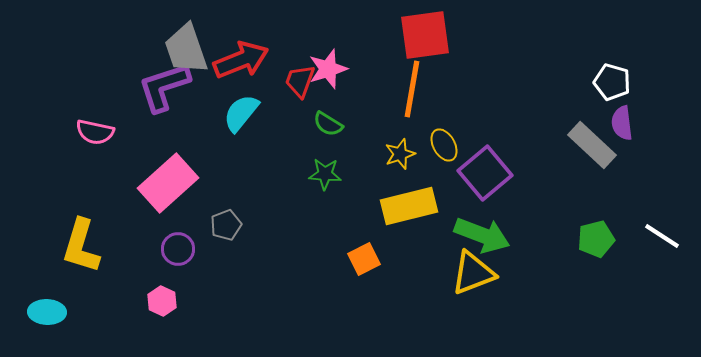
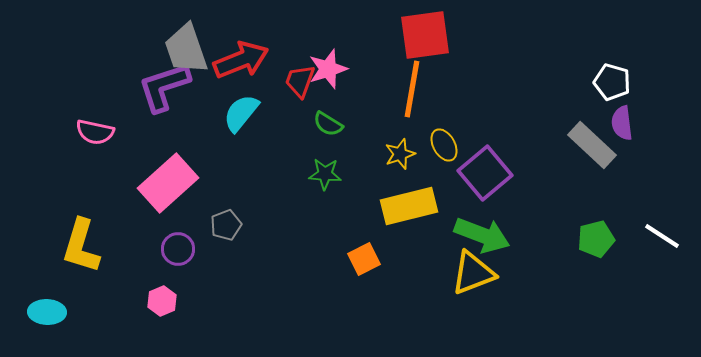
pink hexagon: rotated 12 degrees clockwise
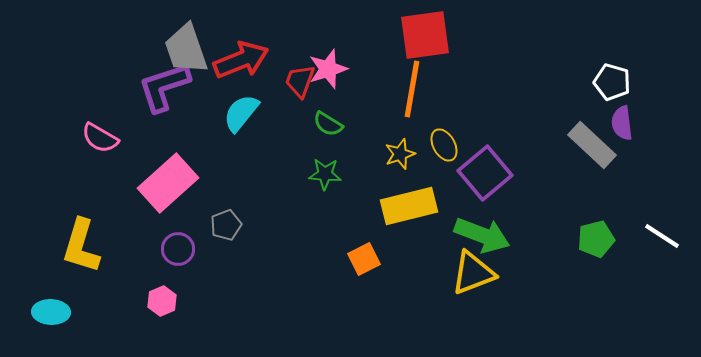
pink semicircle: moved 5 px right, 6 px down; rotated 18 degrees clockwise
cyan ellipse: moved 4 px right
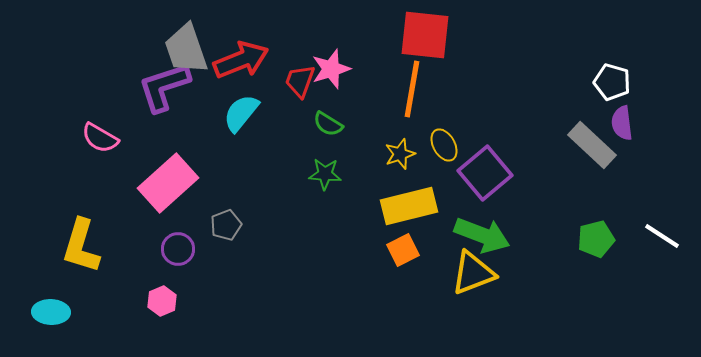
red square: rotated 14 degrees clockwise
pink star: moved 3 px right
orange square: moved 39 px right, 9 px up
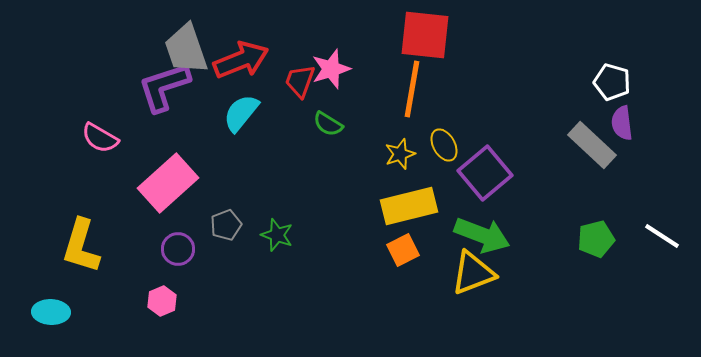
green star: moved 48 px left, 61 px down; rotated 16 degrees clockwise
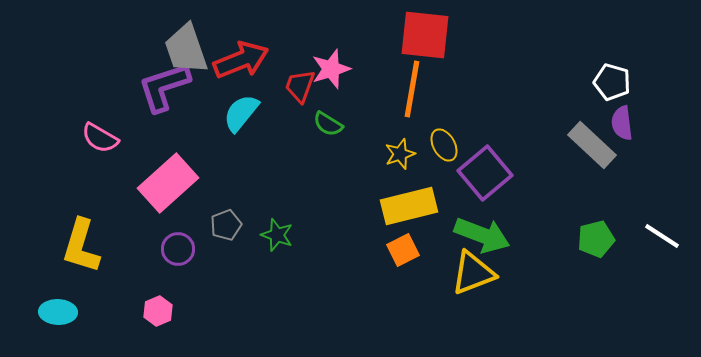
red trapezoid: moved 5 px down
pink hexagon: moved 4 px left, 10 px down
cyan ellipse: moved 7 px right
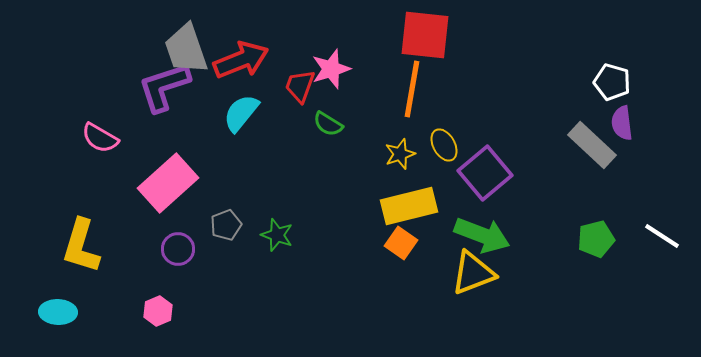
orange square: moved 2 px left, 7 px up; rotated 28 degrees counterclockwise
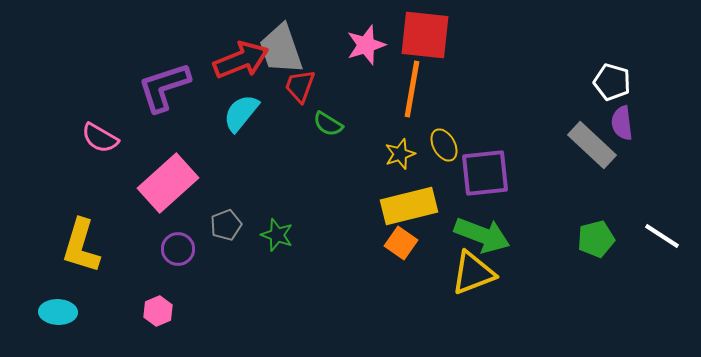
gray trapezoid: moved 95 px right
pink star: moved 35 px right, 24 px up
purple square: rotated 34 degrees clockwise
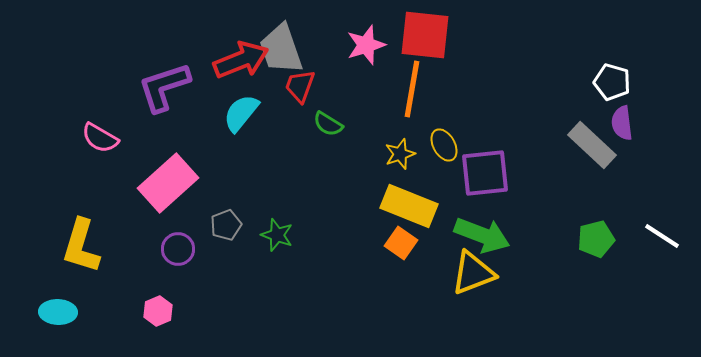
yellow rectangle: rotated 36 degrees clockwise
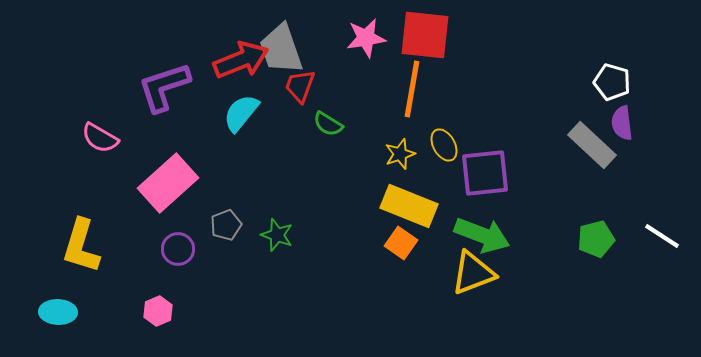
pink star: moved 7 px up; rotated 9 degrees clockwise
